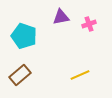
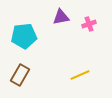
cyan pentagon: rotated 25 degrees counterclockwise
brown rectangle: rotated 20 degrees counterclockwise
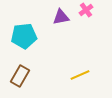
pink cross: moved 3 px left, 14 px up; rotated 16 degrees counterclockwise
brown rectangle: moved 1 px down
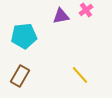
purple triangle: moved 1 px up
yellow line: rotated 72 degrees clockwise
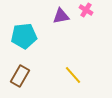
pink cross: rotated 24 degrees counterclockwise
yellow line: moved 7 px left
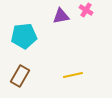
yellow line: rotated 60 degrees counterclockwise
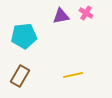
pink cross: moved 3 px down
